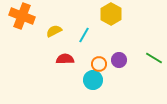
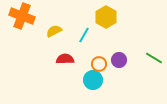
yellow hexagon: moved 5 px left, 3 px down
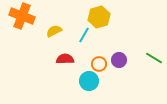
yellow hexagon: moved 7 px left; rotated 15 degrees clockwise
cyan circle: moved 4 px left, 1 px down
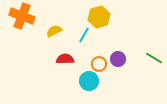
purple circle: moved 1 px left, 1 px up
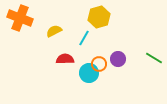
orange cross: moved 2 px left, 2 px down
cyan line: moved 3 px down
cyan circle: moved 8 px up
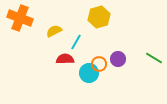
cyan line: moved 8 px left, 4 px down
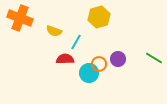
yellow semicircle: rotated 133 degrees counterclockwise
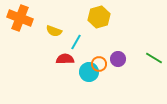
cyan circle: moved 1 px up
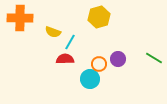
orange cross: rotated 20 degrees counterclockwise
yellow semicircle: moved 1 px left, 1 px down
cyan line: moved 6 px left
cyan circle: moved 1 px right, 7 px down
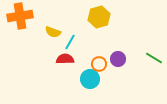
orange cross: moved 2 px up; rotated 10 degrees counterclockwise
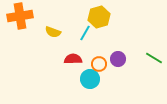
cyan line: moved 15 px right, 9 px up
red semicircle: moved 8 px right
